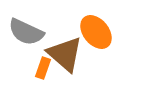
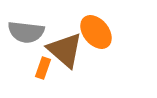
gray semicircle: rotated 18 degrees counterclockwise
brown triangle: moved 4 px up
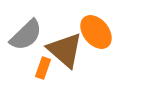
gray semicircle: moved 3 px down; rotated 51 degrees counterclockwise
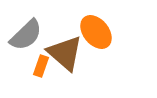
brown triangle: moved 3 px down
orange rectangle: moved 2 px left, 2 px up
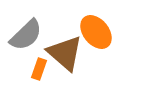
orange rectangle: moved 2 px left, 3 px down
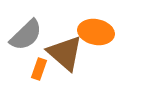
orange ellipse: rotated 40 degrees counterclockwise
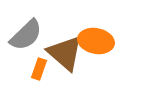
orange ellipse: moved 9 px down
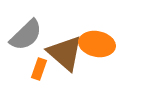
orange ellipse: moved 1 px right, 3 px down
